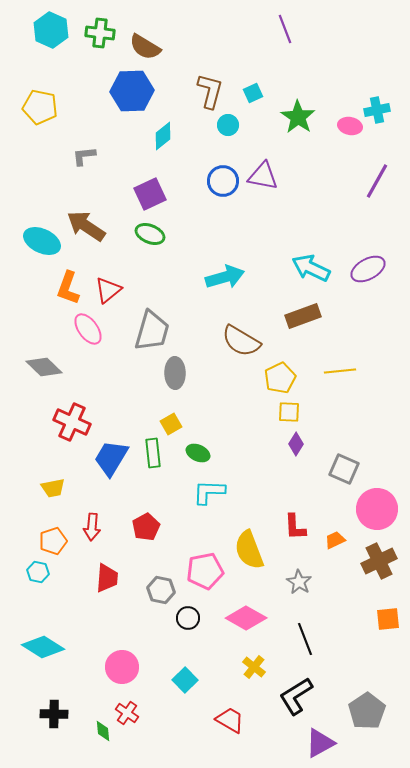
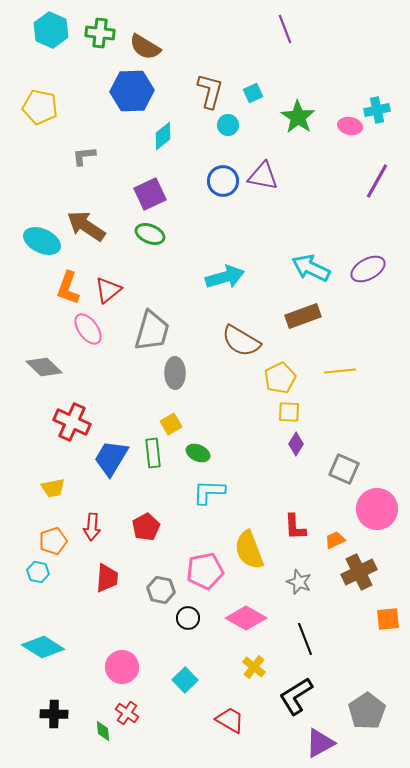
brown cross at (379, 561): moved 20 px left, 11 px down
gray star at (299, 582): rotated 10 degrees counterclockwise
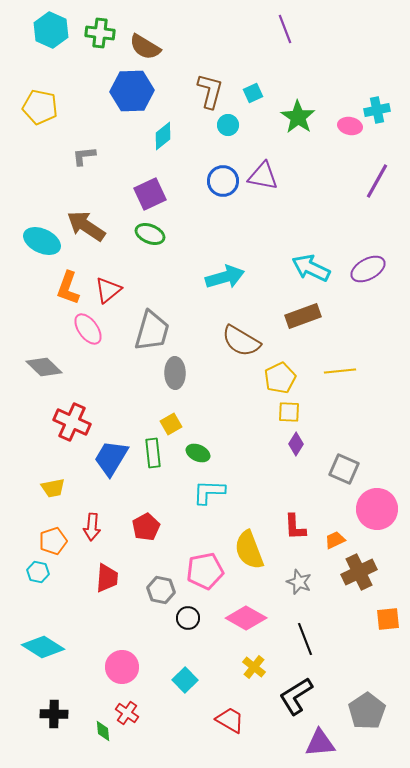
purple triangle at (320, 743): rotated 24 degrees clockwise
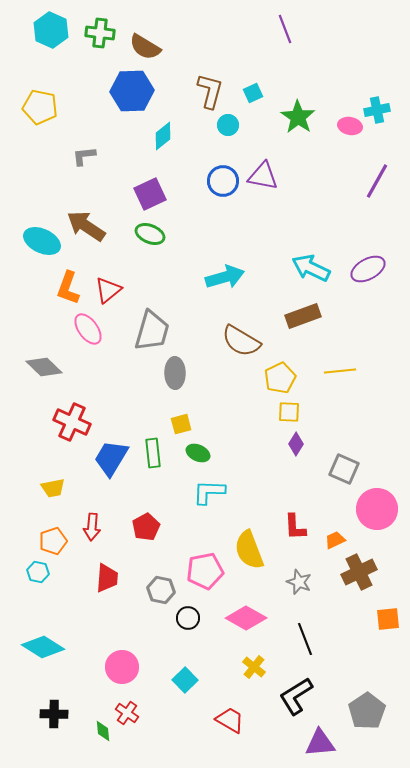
yellow square at (171, 424): moved 10 px right; rotated 15 degrees clockwise
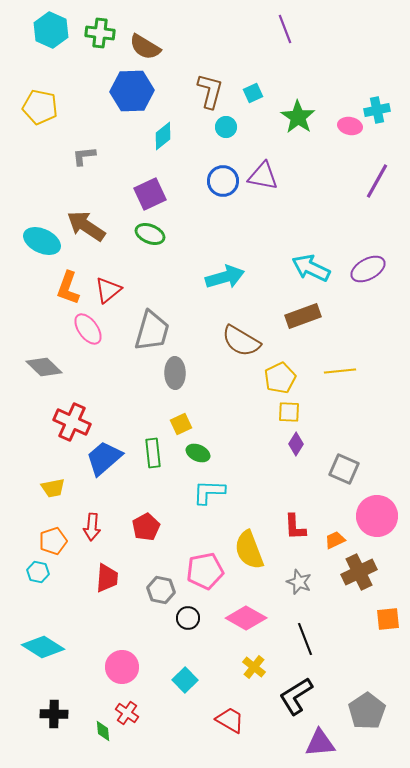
cyan circle at (228, 125): moved 2 px left, 2 px down
yellow square at (181, 424): rotated 10 degrees counterclockwise
blue trapezoid at (111, 458): moved 7 px left; rotated 18 degrees clockwise
pink circle at (377, 509): moved 7 px down
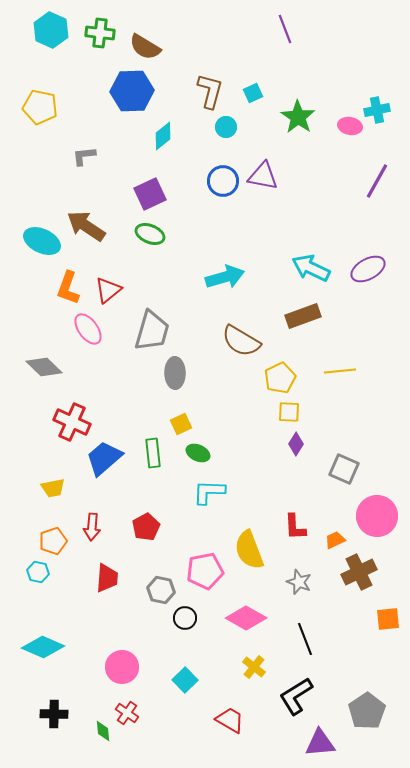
black circle at (188, 618): moved 3 px left
cyan diamond at (43, 647): rotated 9 degrees counterclockwise
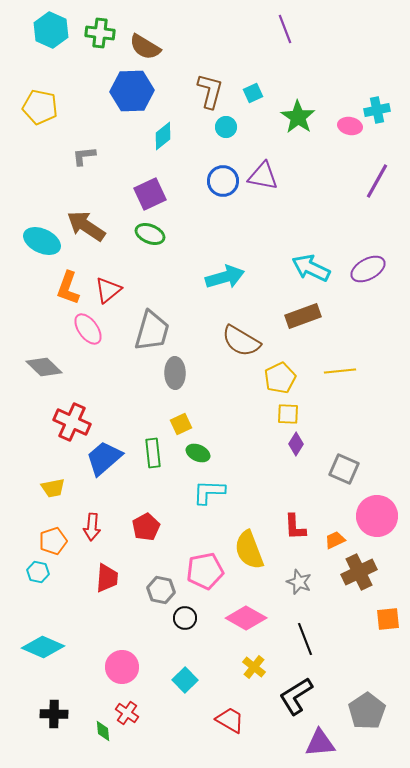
yellow square at (289, 412): moved 1 px left, 2 px down
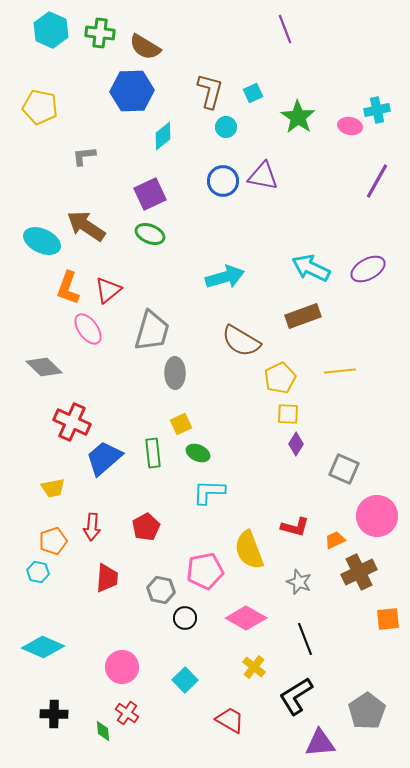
red L-shape at (295, 527): rotated 72 degrees counterclockwise
